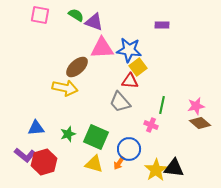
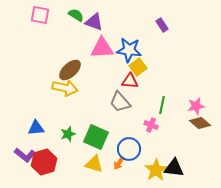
purple rectangle: rotated 56 degrees clockwise
brown ellipse: moved 7 px left, 3 px down
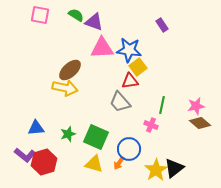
red triangle: rotated 12 degrees counterclockwise
black triangle: rotated 45 degrees counterclockwise
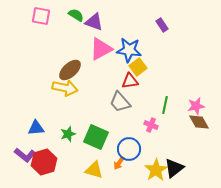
pink square: moved 1 px right, 1 px down
pink triangle: moved 1 px left, 1 px down; rotated 25 degrees counterclockwise
green line: moved 3 px right
brown diamond: moved 1 px left, 1 px up; rotated 20 degrees clockwise
yellow triangle: moved 6 px down
